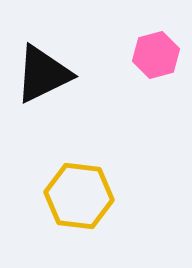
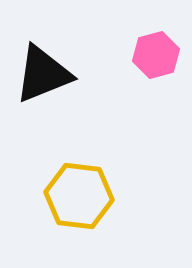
black triangle: rotated 4 degrees clockwise
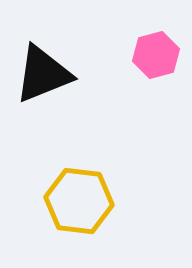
yellow hexagon: moved 5 px down
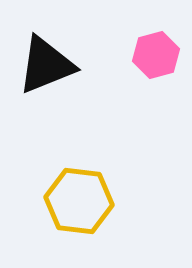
black triangle: moved 3 px right, 9 px up
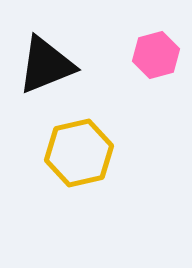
yellow hexagon: moved 48 px up; rotated 20 degrees counterclockwise
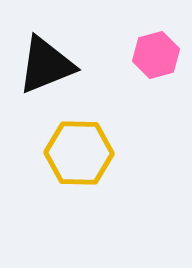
yellow hexagon: rotated 14 degrees clockwise
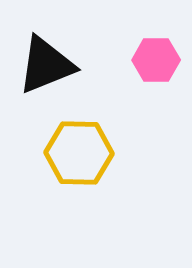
pink hexagon: moved 5 px down; rotated 15 degrees clockwise
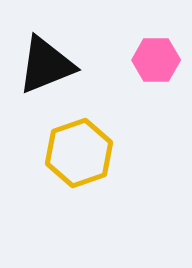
yellow hexagon: rotated 20 degrees counterclockwise
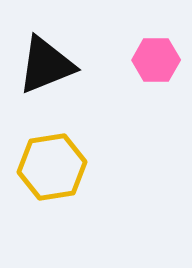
yellow hexagon: moved 27 px left, 14 px down; rotated 10 degrees clockwise
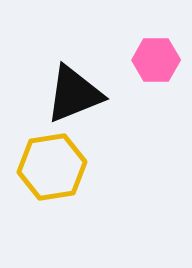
black triangle: moved 28 px right, 29 px down
